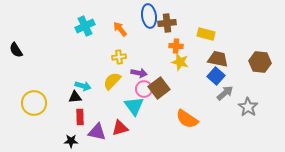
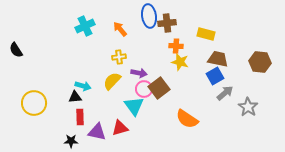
blue square: moved 1 px left; rotated 18 degrees clockwise
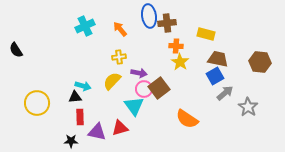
yellow star: rotated 18 degrees clockwise
yellow circle: moved 3 px right
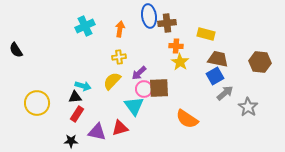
orange arrow: rotated 49 degrees clockwise
purple arrow: rotated 126 degrees clockwise
brown square: rotated 35 degrees clockwise
red rectangle: moved 3 px left, 3 px up; rotated 35 degrees clockwise
